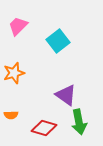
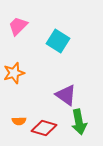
cyan square: rotated 20 degrees counterclockwise
orange semicircle: moved 8 px right, 6 px down
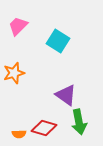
orange semicircle: moved 13 px down
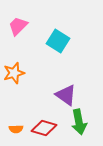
orange semicircle: moved 3 px left, 5 px up
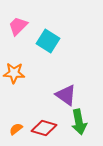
cyan square: moved 10 px left
orange star: rotated 20 degrees clockwise
orange semicircle: rotated 144 degrees clockwise
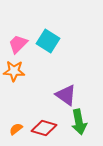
pink trapezoid: moved 18 px down
orange star: moved 2 px up
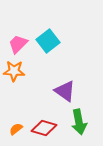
cyan square: rotated 20 degrees clockwise
purple triangle: moved 1 px left, 4 px up
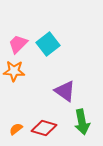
cyan square: moved 3 px down
green arrow: moved 3 px right
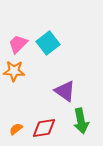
cyan square: moved 1 px up
green arrow: moved 1 px left, 1 px up
red diamond: rotated 25 degrees counterclockwise
